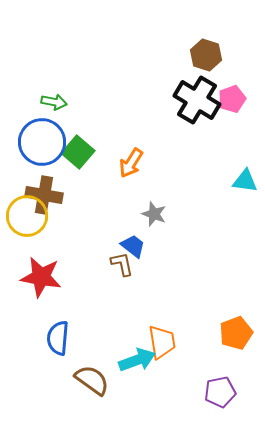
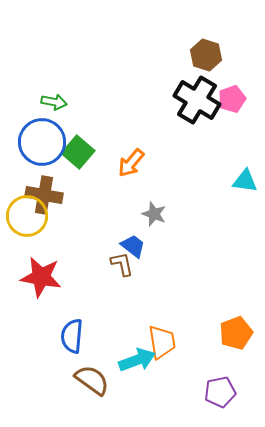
orange arrow: rotated 8 degrees clockwise
blue semicircle: moved 14 px right, 2 px up
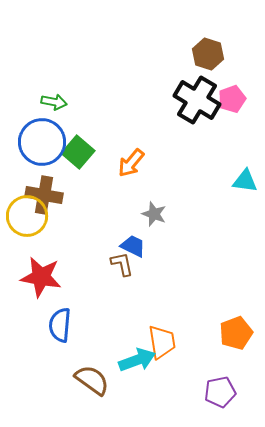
brown hexagon: moved 2 px right, 1 px up
blue trapezoid: rotated 12 degrees counterclockwise
blue semicircle: moved 12 px left, 11 px up
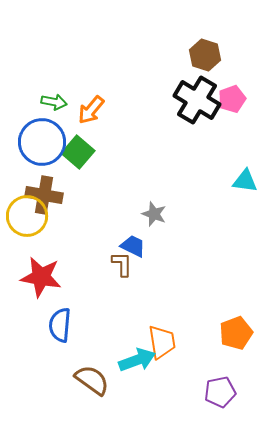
brown hexagon: moved 3 px left, 1 px down
orange arrow: moved 40 px left, 53 px up
brown L-shape: rotated 12 degrees clockwise
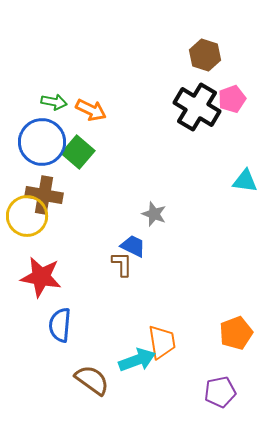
black cross: moved 7 px down
orange arrow: rotated 104 degrees counterclockwise
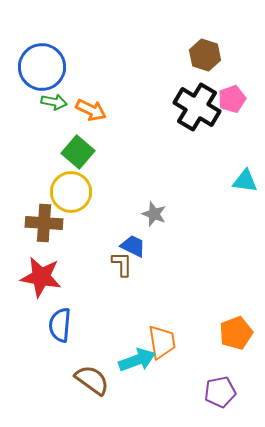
blue circle: moved 75 px up
brown cross: moved 28 px down; rotated 6 degrees counterclockwise
yellow circle: moved 44 px right, 24 px up
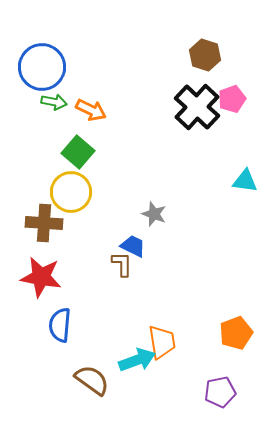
black cross: rotated 12 degrees clockwise
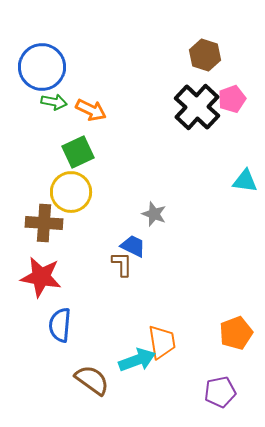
green square: rotated 24 degrees clockwise
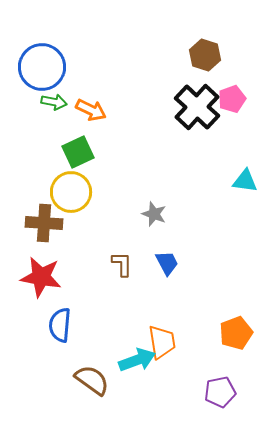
blue trapezoid: moved 34 px right, 17 px down; rotated 36 degrees clockwise
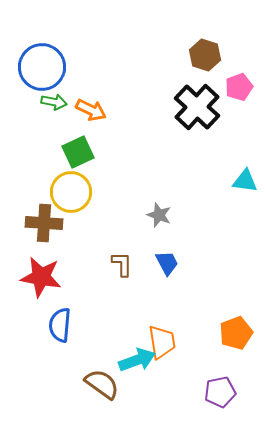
pink pentagon: moved 7 px right, 12 px up
gray star: moved 5 px right, 1 px down
brown semicircle: moved 10 px right, 4 px down
